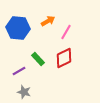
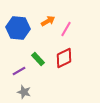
pink line: moved 3 px up
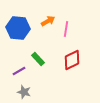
pink line: rotated 21 degrees counterclockwise
red diamond: moved 8 px right, 2 px down
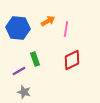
green rectangle: moved 3 px left; rotated 24 degrees clockwise
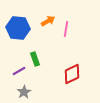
red diamond: moved 14 px down
gray star: rotated 24 degrees clockwise
